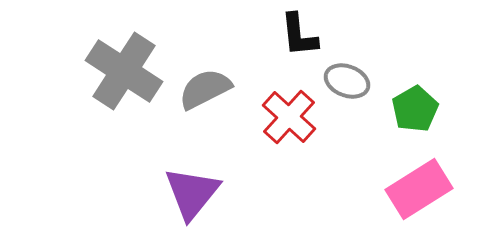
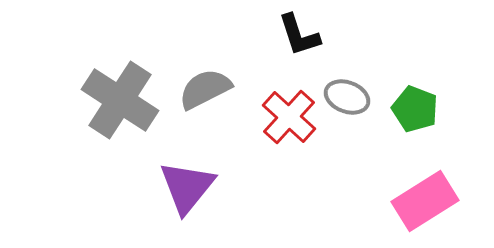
black L-shape: rotated 12 degrees counterclockwise
gray cross: moved 4 px left, 29 px down
gray ellipse: moved 16 px down
green pentagon: rotated 21 degrees counterclockwise
pink rectangle: moved 6 px right, 12 px down
purple triangle: moved 5 px left, 6 px up
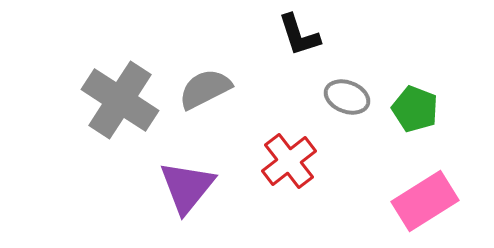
red cross: moved 44 px down; rotated 10 degrees clockwise
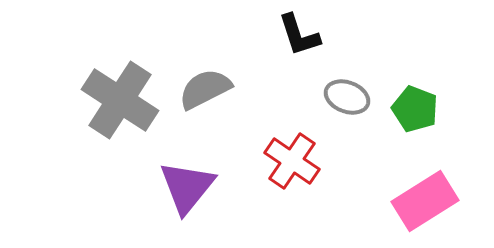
red cross: moved 3 px right; rotated 18 degrees counterclockwise
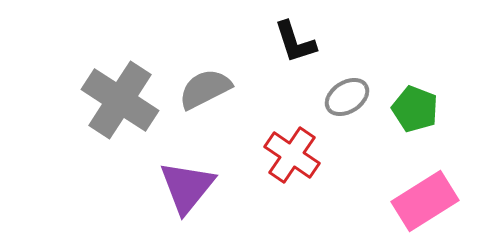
black L-shape: moved 4 px left, 7 px down
gray ellipse: rotated 54 degrees counterclockwise
red cross: moved 6 px up
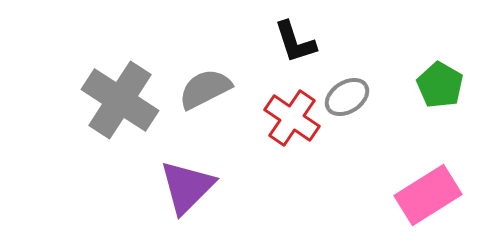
green pentagon: moved 25 px right, 24 px up; rotated 9 degrees clockwise
red cross: moved 37 px up
purple triangle: rotated 6 degrees clockwise
pink rectangle: moved 3 px right, 6 px up
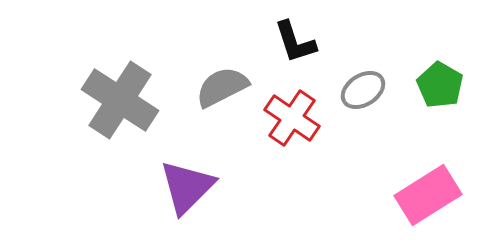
gray semicircle: moved 17 px right, 2 px up
gray ellipse: moved 16 px right, 7 px up
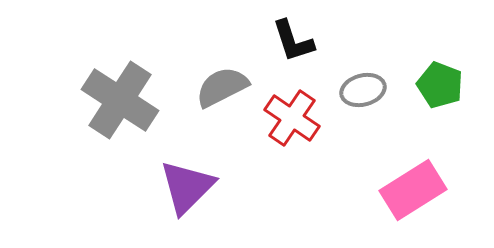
black L-shape: moved 2 px left, 1 px up
green pentagon: rotated 9 degrees counterclockwise
gray ellipse: rotated 18 degrees clockwise
pink rectangle: moved 15 px left, 5 px up
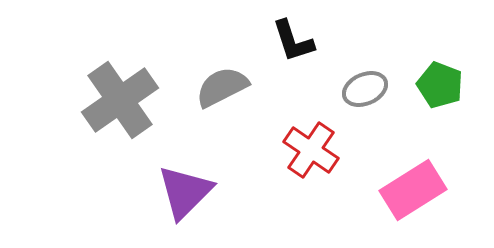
gray ellipse: moved 2 px right, 1 px up; rotated 9 degrees counterclockwise
gray cross: rotated 22 degrees clockwise
red cross: moved 19 px right, 32 px down
purple triangle: moved 2 px left, 5 px down
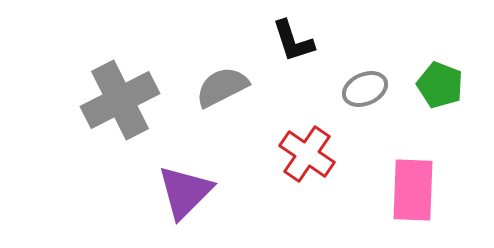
gray cross: rotated 8 degrees clockwise
red cross: moved 4 px left, 4 px down
pink rectangle: rotated 56 degrees counterclockwise
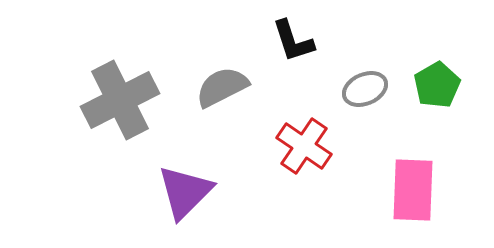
green pentagon: moved 3 px left; rotated 21 degrees clockwise
red cross: moved 3 px left, 8 px up
